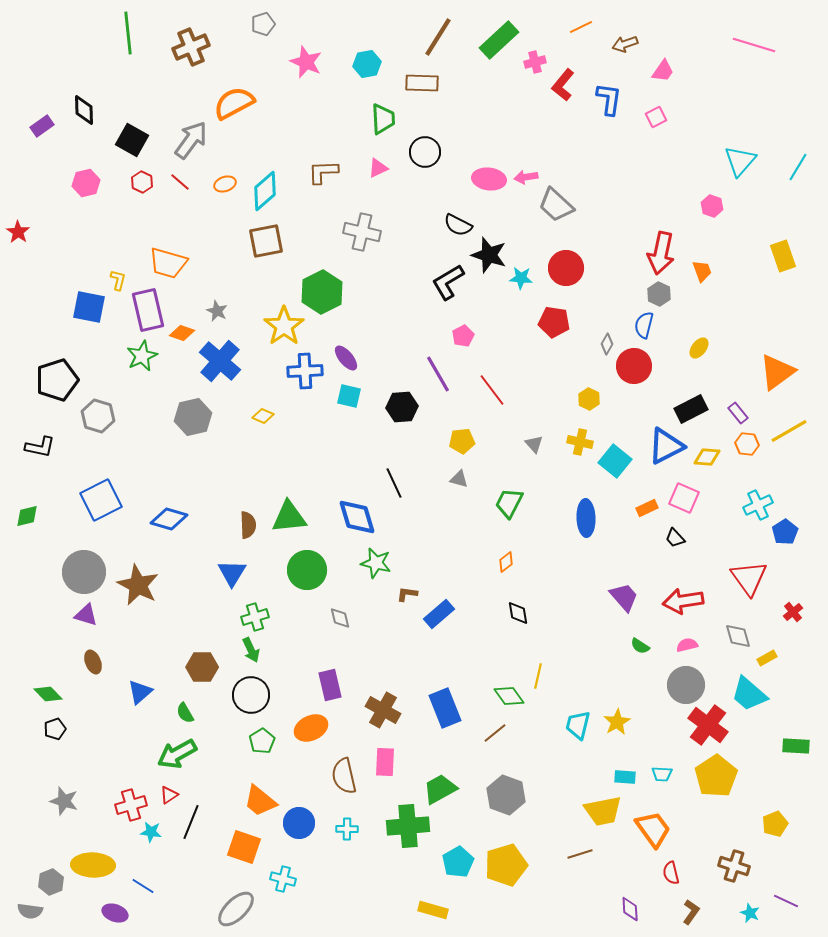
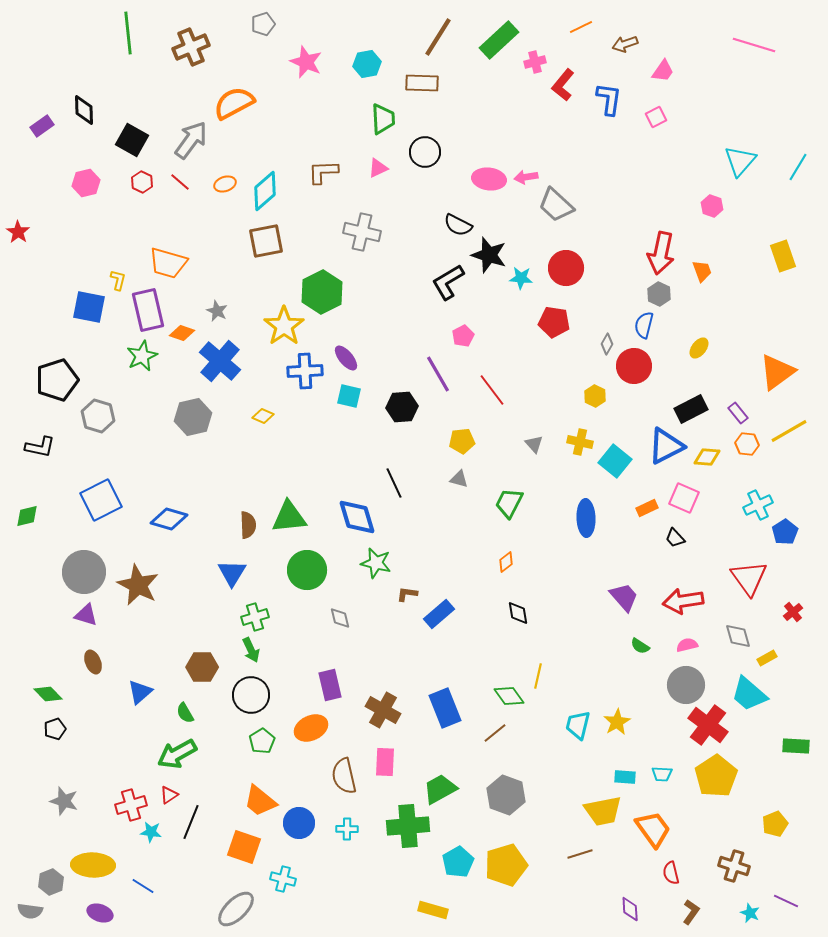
yellow hexagon at (589, 399): moved 6 px right, 3 px up
purple ellipse at (115, 913): moved 15 px left
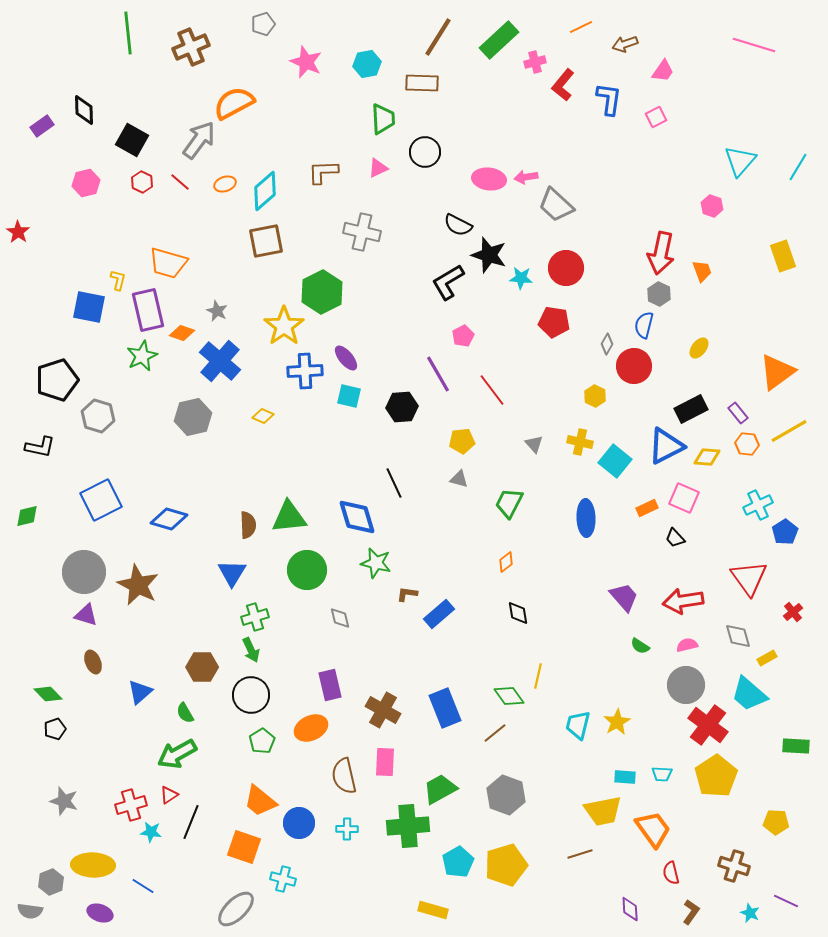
gray arrow at (191, 140): moved 8 px right
yellow pentagon at (775, 824): moved 1 px right, 2 px up; rotated 25 degrees clockwise
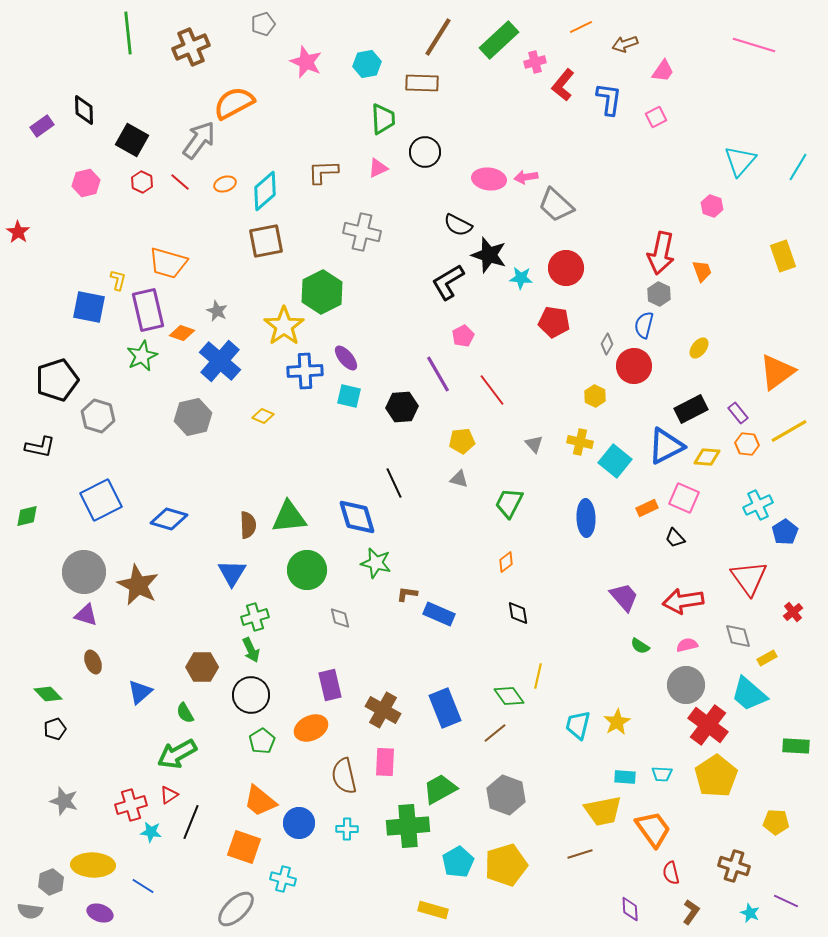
blue rectangle at (439, 614): rotated 64 degrees clockwise
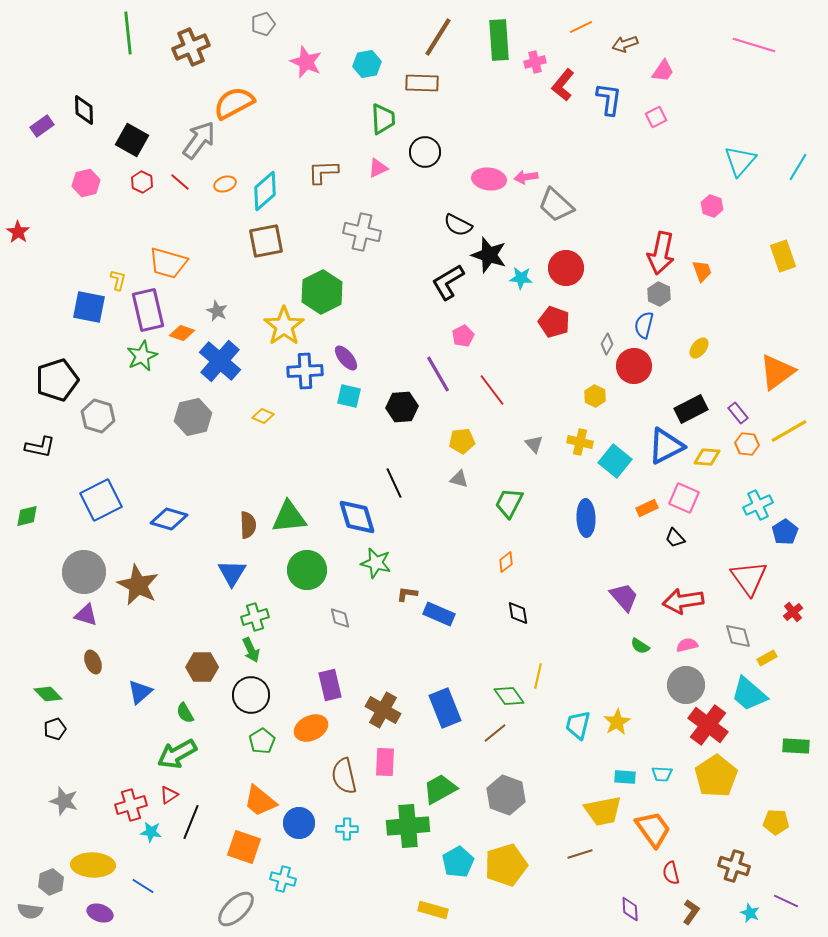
green rectangle at (499, 40): rotated 51 degrees counterclockwise
red pentagon at (554, 322): rotated 12 degrees clockwise
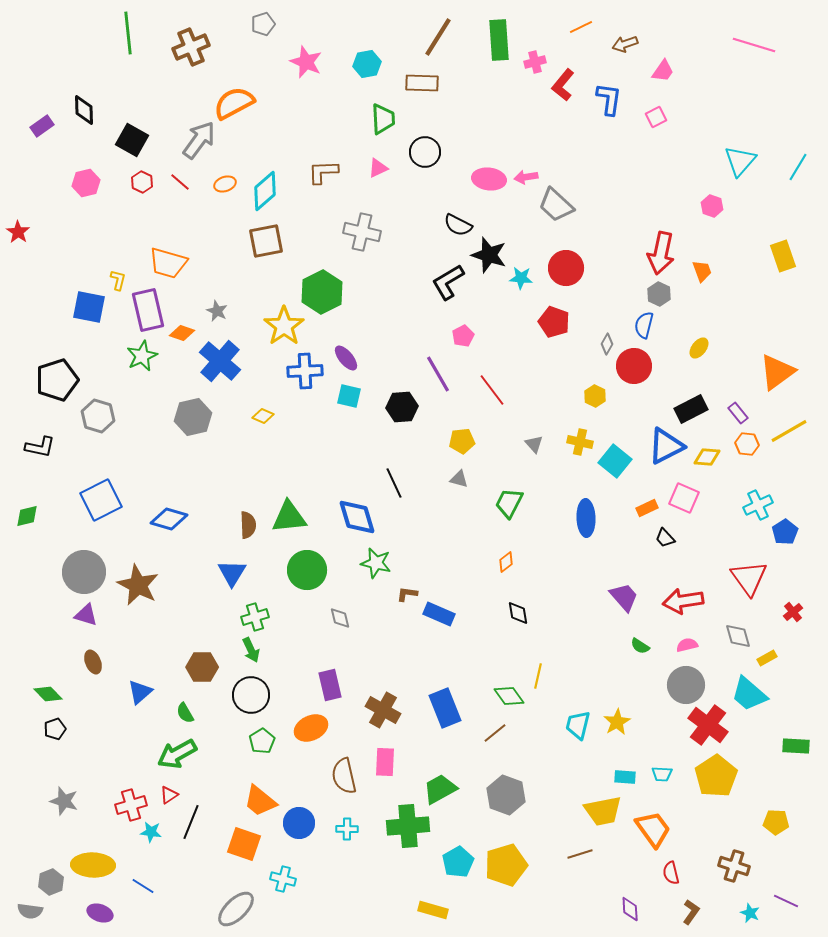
black trapezoid at (675, 538): moved 10 px left
orange square at (244, 847): moved 3 px up
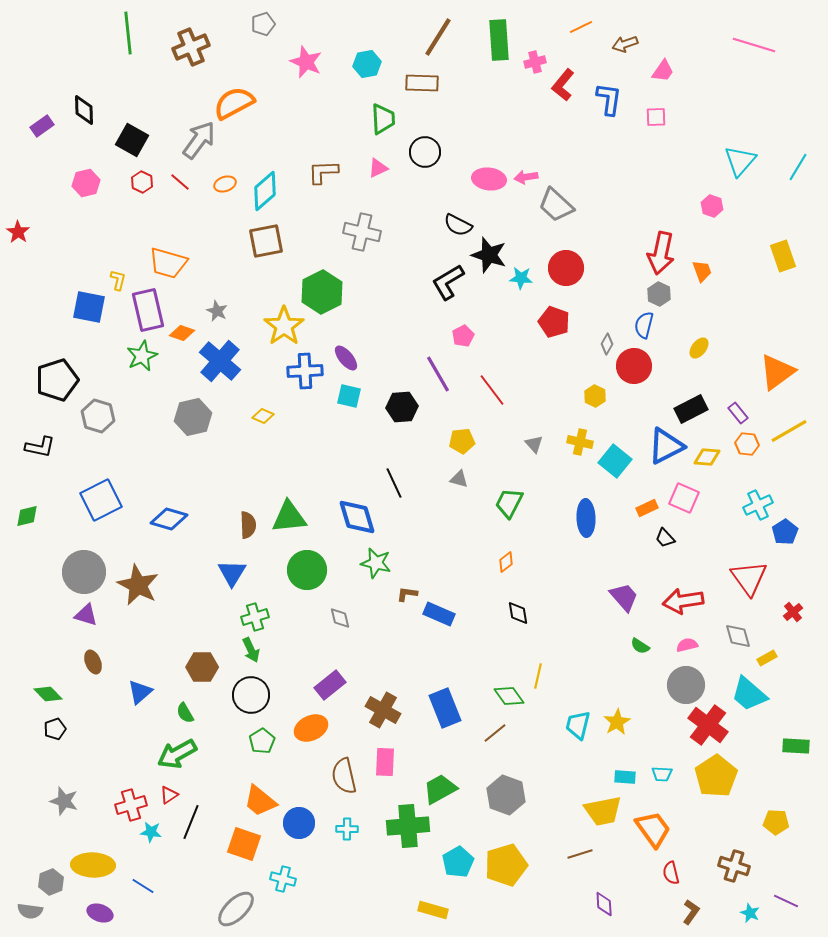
pink square at (656, 117): rotated 25 degrees clockwise
purple rectangle at (330, 685): rotated 64 degrees clockwise
purple diamond at (630, 909): moved 26 px left, 5 px up
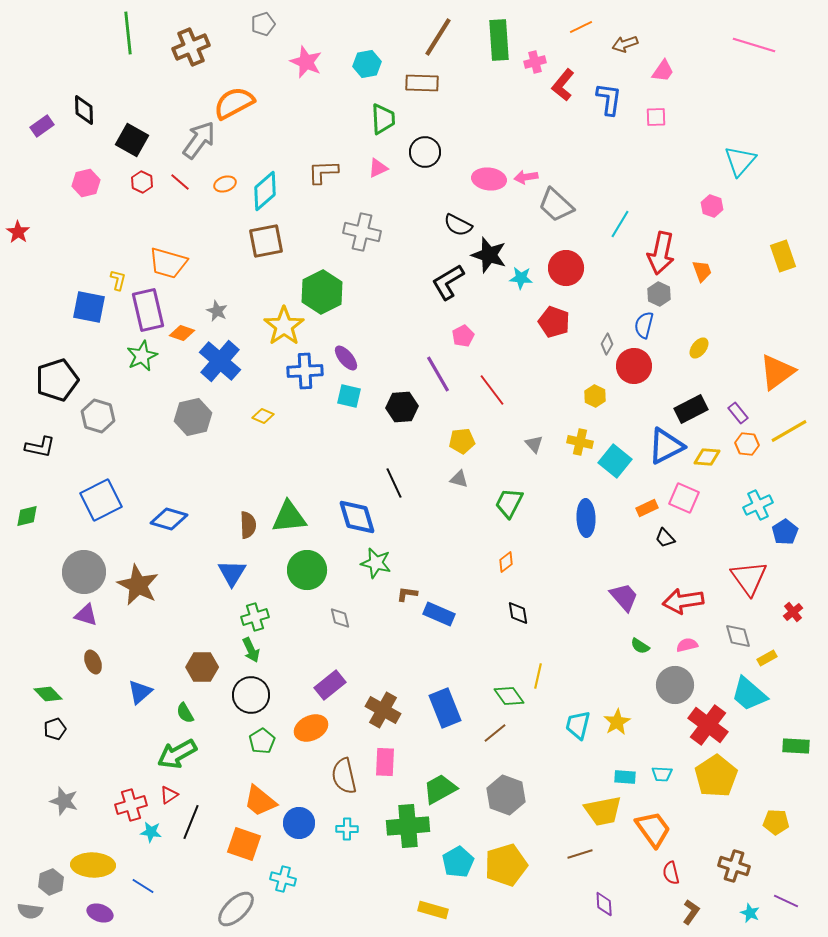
cyan line at (798, 167): moved 178 px left, 57 px down
gray circle at (686, 685): moved 11 px left
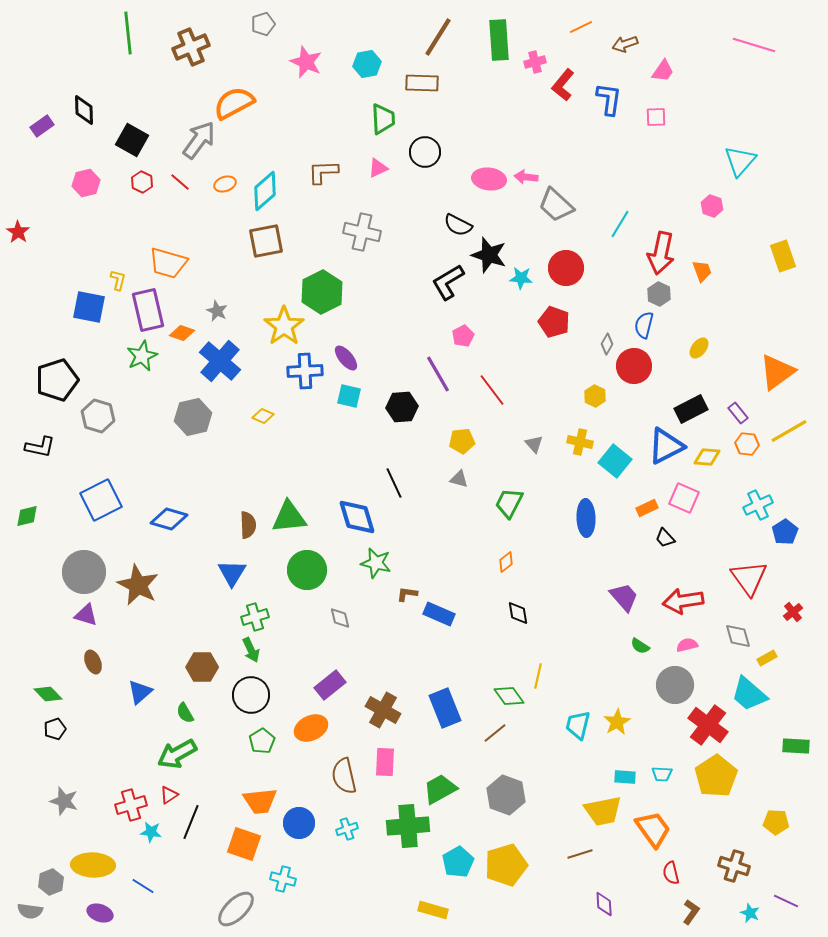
pink arrow at (526, 177): rotated 15 degrees clockwise
orange trapezoid at (260, 801): rotated 45 degrees counterclockwise
cyan cross at (347, 829): rotated 20 degrees counterclockwise
